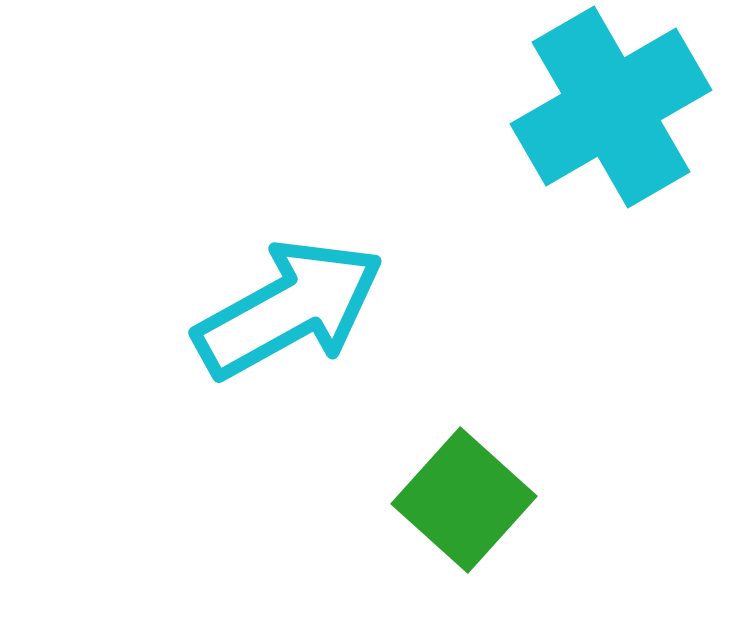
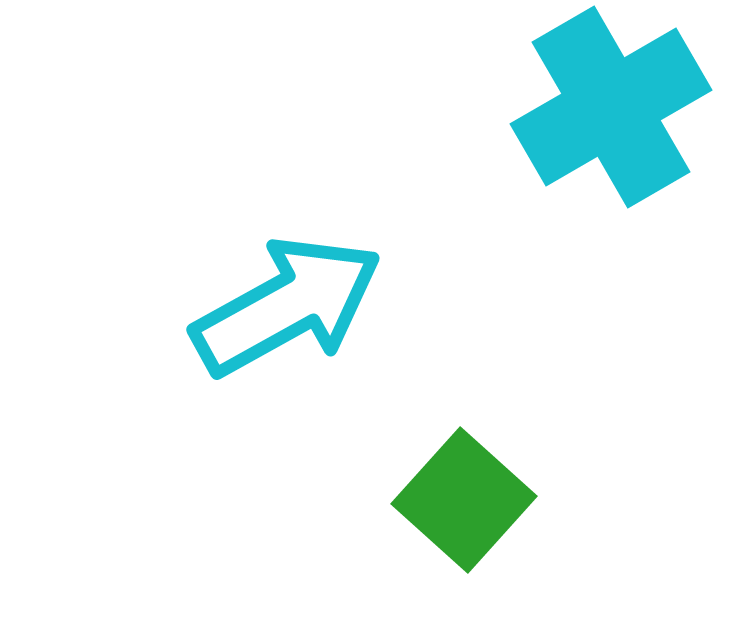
cyan arrow: moved 2 px left, 3 px up
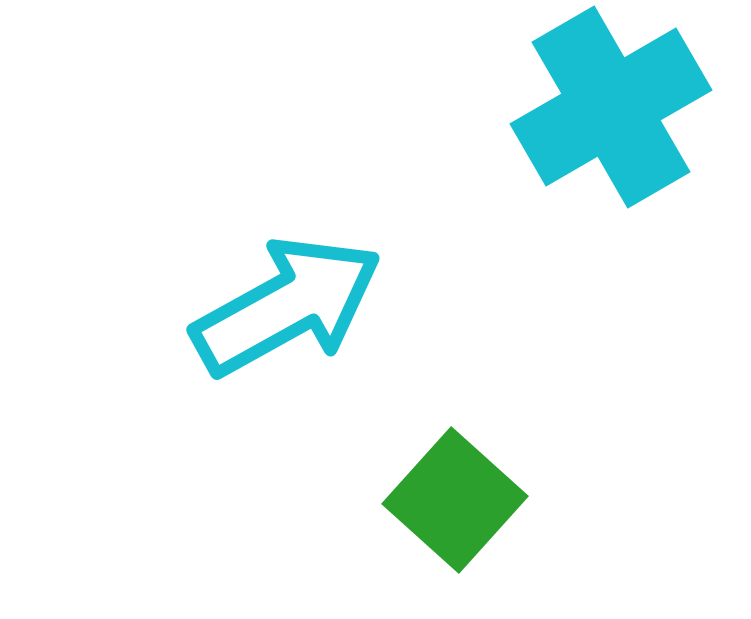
green square: moved 9 px left
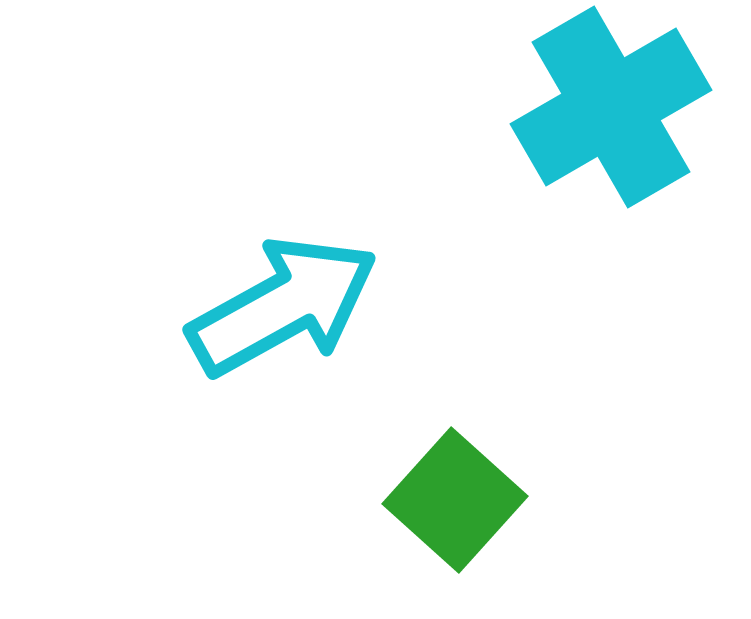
cyan arrow: moved 4 px left
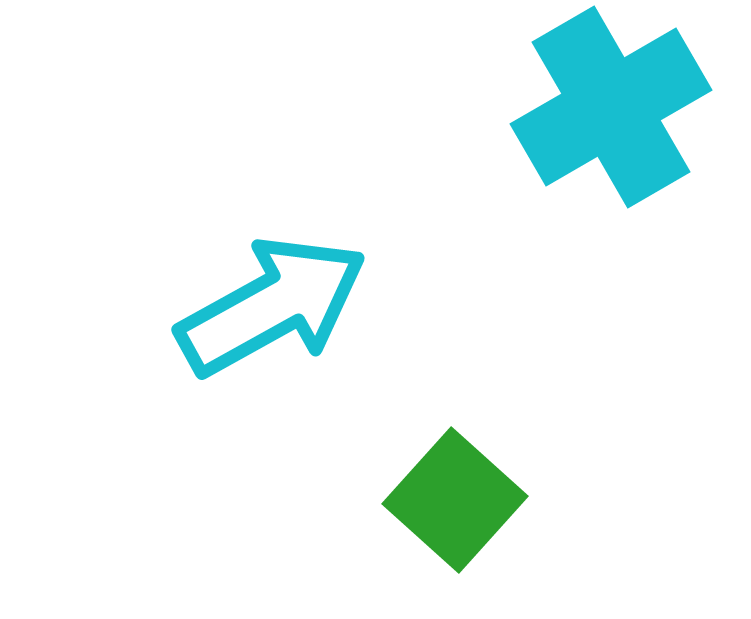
cyan arrow: moved 11 px left
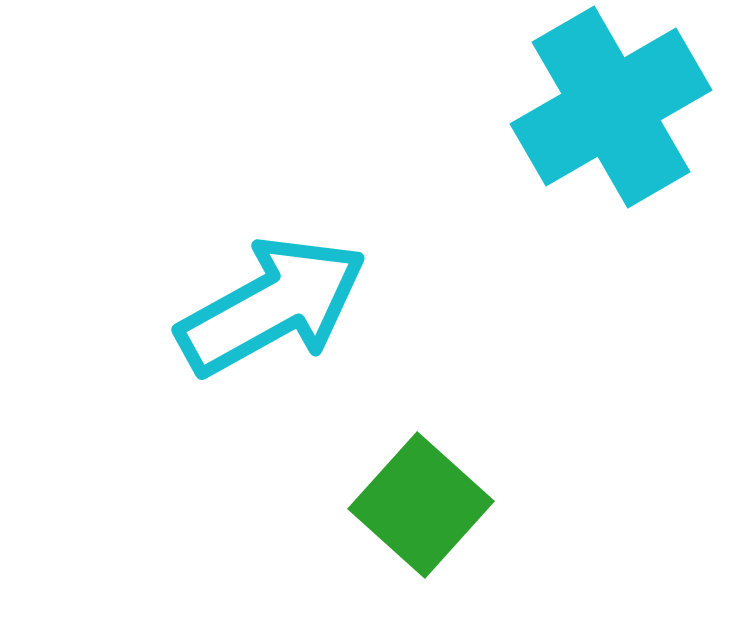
green square: moved 34 px left, 5 px down
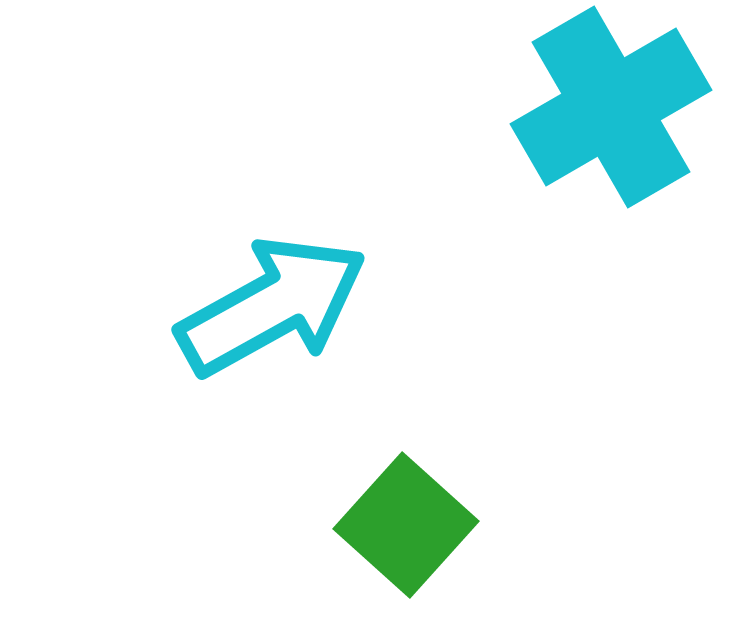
green square: moved 15 px left, 20 px down
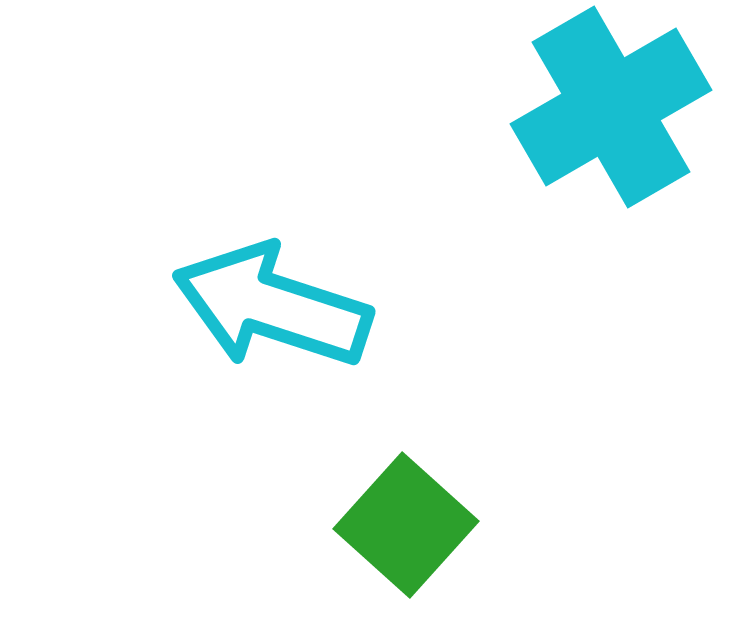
cyan arrow: rotated 133 degrees counterclockwise
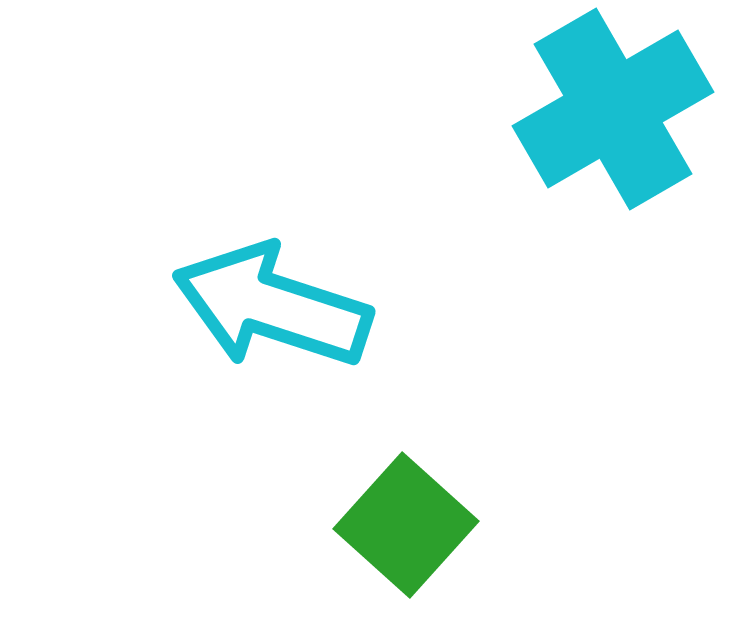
cyan cross: moved 2 px right, 2 px down
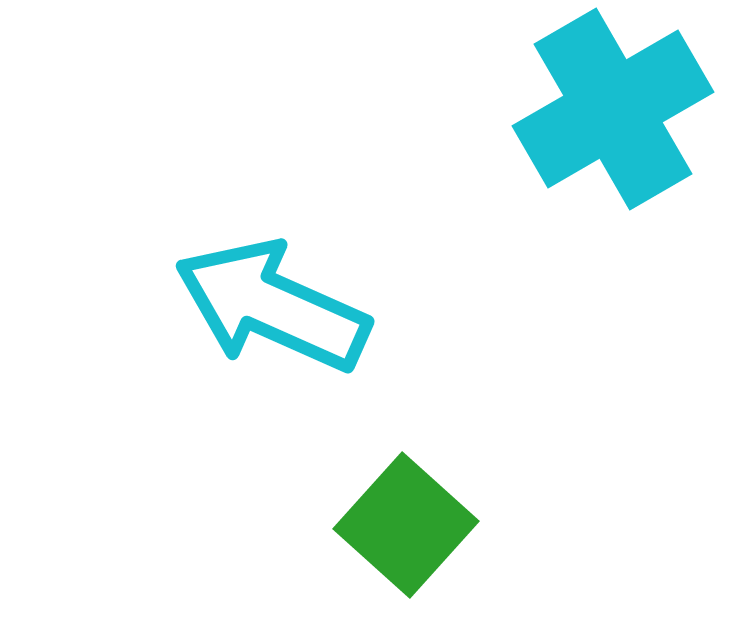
cyan arrow: rotated 6 degrees clockwise
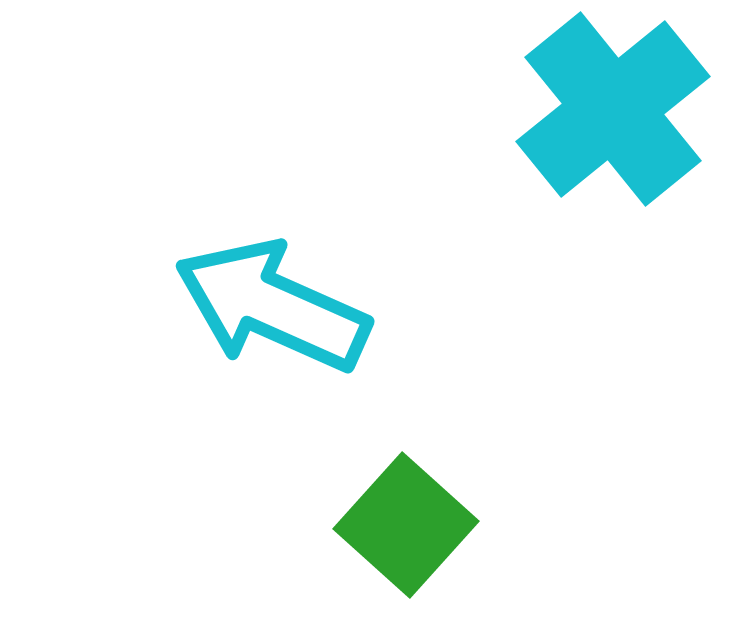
cyan cross: rotated 9 degrees counterclockwise
